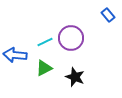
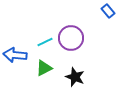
blue rectangle: moved 4 px up
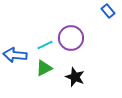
cyan line: moved 3 px down
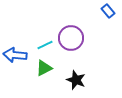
black star: moved 1 px right, 3 px down
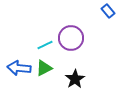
blue arrow: moved 4 px right, 13 px down
black star: moved 1 px left, 1 px up; rotated 18 degrees clockwise
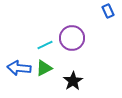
blue rectangle: rotated 16 degrees clockwise
purple circle: moved 1 px right
black star: moved 2 px left, 2 px down
